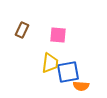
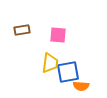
brown rectangle: rotated 56 degrees clockwise
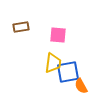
brown rectangle: moved 1 px left, 3 px up
yellow trapezoid: moved 3 px right
orange semicircle: rotated 56 degrees clockwise
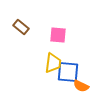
brown rectangle: rotated 49 degrees clockwise
blue square: rotated 15 degrees clockwise
orange semicircle: rotated 35 degrees counterclockwise
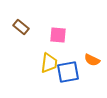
yellow trapezoid: moved 4 px left
blue square: rotated 15 degrees counterclockwise
orange semicircle: moved 11 px right, 26 px up
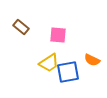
yellow trapezoid: rotated 50 degrees clockwise
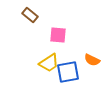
brown rectangle: moved 9 px right, 12 px up
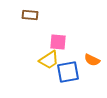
brown rectangle: rotated 35 degrees counterclockwise
pink square: moved 7 px down
yellow trapezoid: moved 3 px up
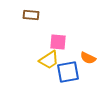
brown rectangle: moved 1 px right
orange semicircle: moved 4 px left, 2 px up
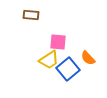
orange semicircle: rotated 21 degrees clockwise
blue square: moved 3 px up; rotated 30 degrees counterclockwise
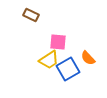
brown rectangle: rotated 21 degrees clockwise
blue square: rotated 10 degrees clockwise
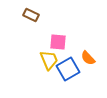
yellow trapezoid: rotated 80 degrees counterclockwise
